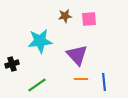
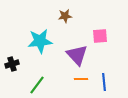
pink square: moved 11 px right, 17 px down
green line: rotated 18 degrees counterclockwise
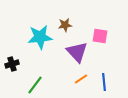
brown star: moved 9 px down
pink square: rotated 14 degrees clockwise
cyan star: moved 4 px up
purple triangle: moved 3 px up
orange line: rotated 32 degrees counterclockwise
green line: moved 2 px left
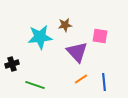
green line: rotated 72 degrees clockwise
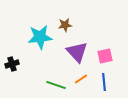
pink square: moved 5 px right, 20 px down; rotated 21 degrees counterclockwise
green line: moved 21 px right
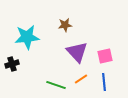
cyan star: moved 13 px left
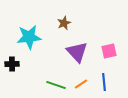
brown star: moved 1 px left, 2 px up; rotated 16 degrees counterclockwise
cyan star: moved 2 px right
pink square: moved 4 px right, 5 px up
black cross: rotated 16 degrees clockwise
orange line: moved 5 px down
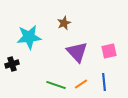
black cross: rotated 16 degrees counterclockwise
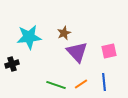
brown star: moved 10 px down
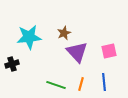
orange line: rotated 40 degrees counterclockwise
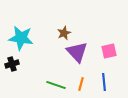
cyan star: moved 8 px left, 1 px down; rotated 15 degrees clockwise
